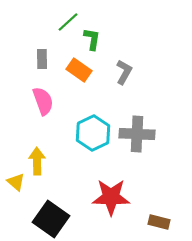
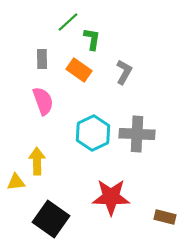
yellow triangle: rotated 48 degrees counterclockwise
brown rectangle: moved 6 px right, 5 px up
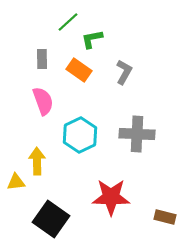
green L-shape: rotated 110 degrees counterclockwise
cyan hexagon: moved 13 px left, 2 px down
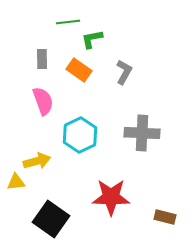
green line: rotated 35 degrees clockwise
gray cross: moved 5 px right, 1 px up
yellow arrow: rotated 76 degrees clockwise
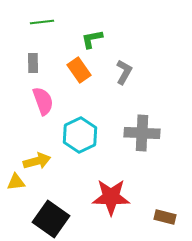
green line: moved 26 px left
gray rectangle: moved 9 px left, 4 px down
orange rectangle: rotated 20 degrees clockwise
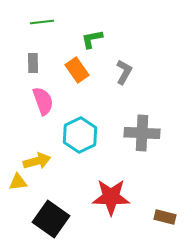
orange rectangle: moved 2 px left
yellow triangle: moved 2 px right
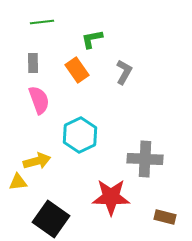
pink semicircle: moved 4 px left, 1 px up
gray cross: moved 3 px right, 26 px down
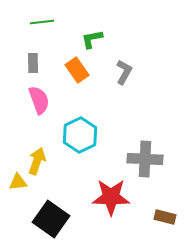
yellow arrow: rotated 56 degrees counterclockwise
